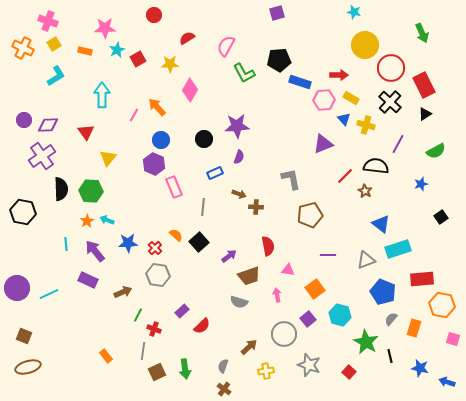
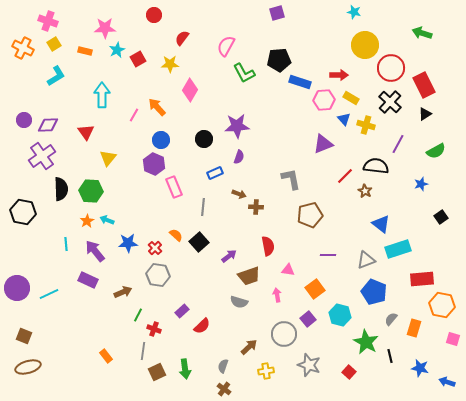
green arrow at (422, 33): rotated 132 degrees clockwise
red semicircle at (187, 38): moved 5 px left; rotated 21 degrees counterclockwise
blue pentagon at (383, 292): moved 9 px left
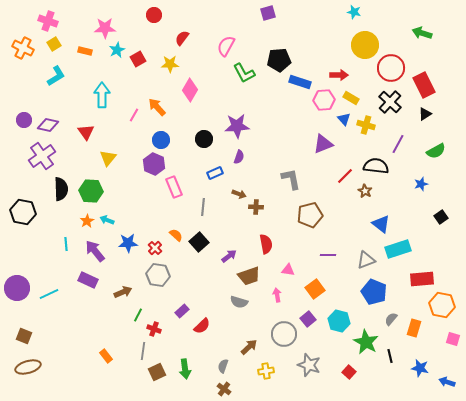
purple square at (277, 13): moved 9 px left
purple diamond at (48, 125): rotated 15 degrees clockwise
red semicircle at (268, 246): moved 2 px left, 2 px up
cyan hexagon at (340, 315): moved 1 px left, 6 px down
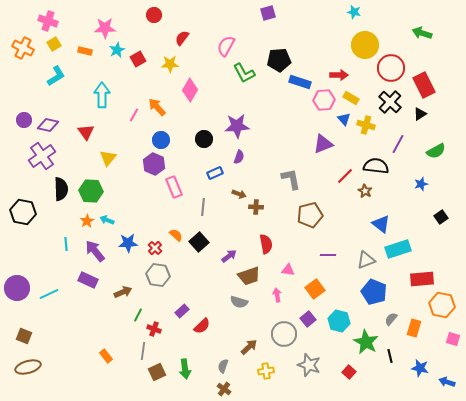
black triangle at (425, 114): moved 5 px left
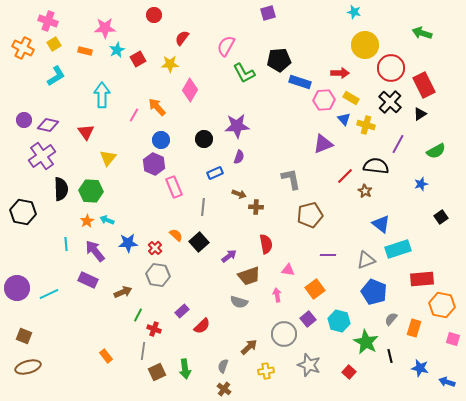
red arrow at (339, 75): moved 1 px right, 2 px up
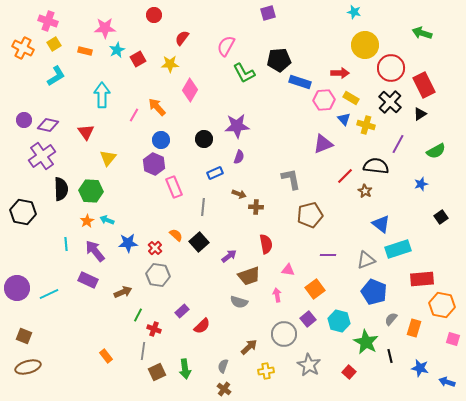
gray star at (309, 365): rotated 10 degrees clockwise
